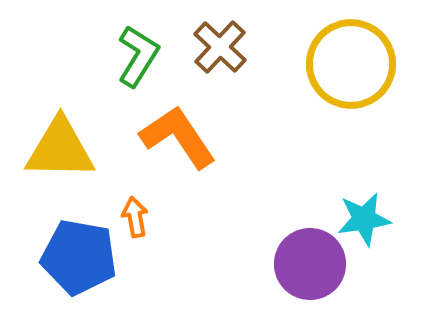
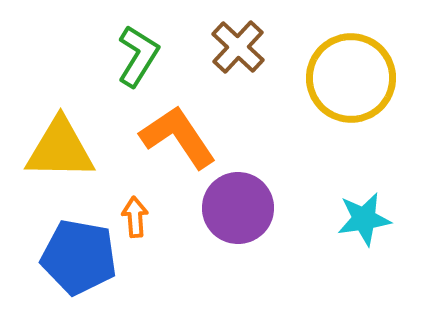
brown cross: moved 18 px right
yellow circle: moved 14 px down
orange arrow: rotated 6 degrees clockwise
purple circle: moved 72 px left, 56 px up
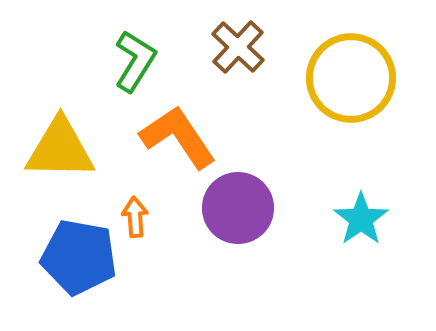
green L-shape: moved 3 px left, 5 px down
cyan star: moved 3 px left; rotated 26 degrees counterclockwise
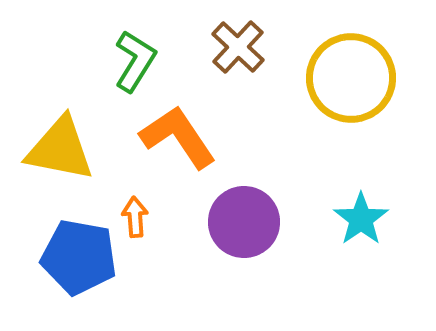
yellow triangle: rotated 10 degrees clockwise
purple circle: moved 6 px right, 14 px down
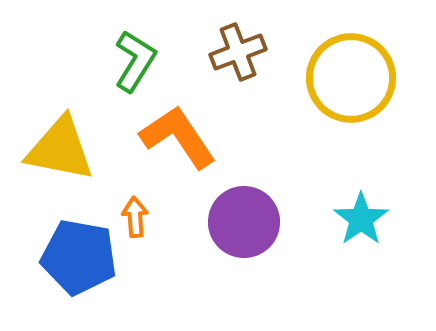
brown cross: moved 5 px down; rotated 26 degrees clockwise
